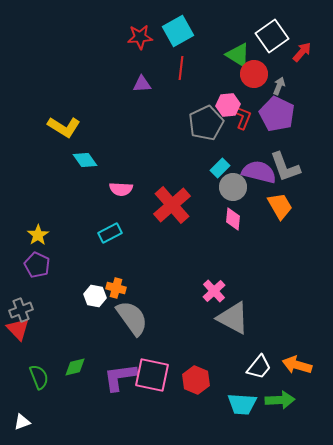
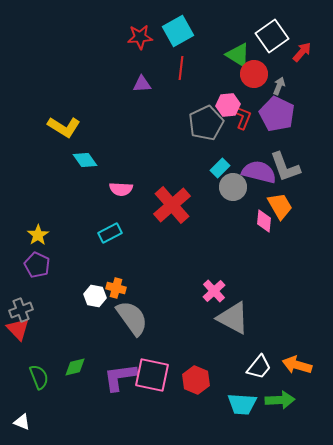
pink diamond at (233, 219): moved 31 px right, 2 px down
white triangle at (22, 422): rotated 42 degrees clockwise
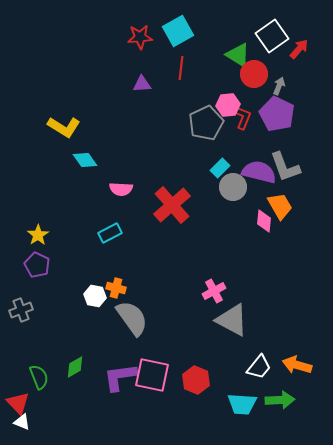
red arrow at (302, 52): moved 3 px left, 3 px up
pink cross at (214, 291): rotated 15 degrees clockwise
gray triangle at (233, 318): moved 1 px left, 2 px down
red triangle at (18, 329): moved 74 px down
green diamond at (75, 367): rotated 15 degrees counterclockwise
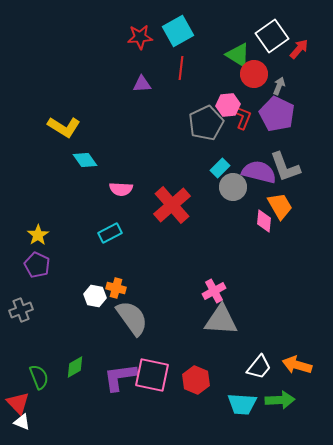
gray triangle at (232, 320): moved 11 px left; rotated 24 degrees counterclockwise
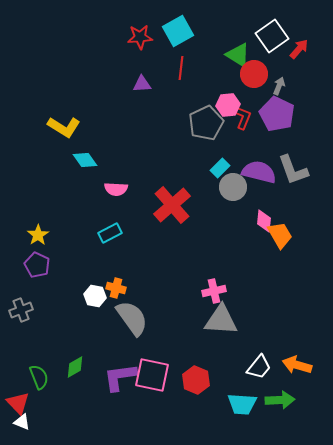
gray L-shape at (285, 167): moved 8 px right, 3 px down
pink semicircle at (121, 189): moved 5 px left
orange trapezoid at (280, 206): moved 29 px down
pink cross at (214, 291): rotated 15 degrees clockwise
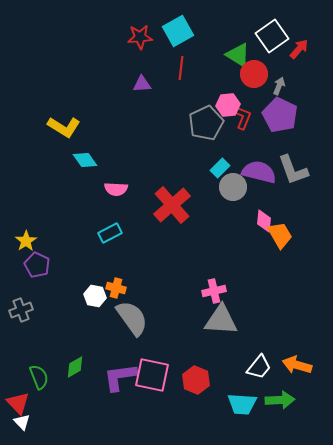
purple pentagon at (277, 114): moved 3 px right, 1 px down
yellow star at (38, 235): moved 12 px left, 6 px down
white triangle at (22, 422): rotated 24 degrees clockwise
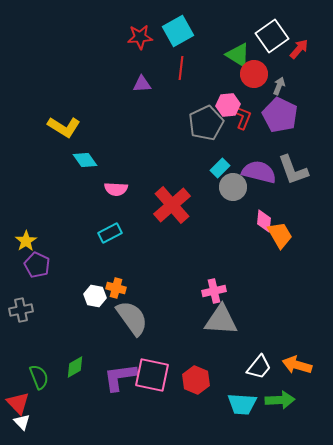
gray cross at (21, 310): rotated 10 degrees clockwise
